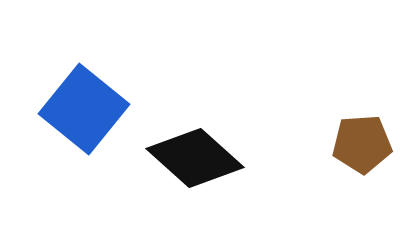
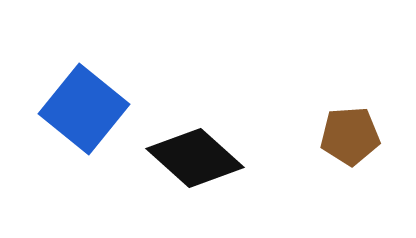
brown pentagon: moved 12 px left, 8 px up
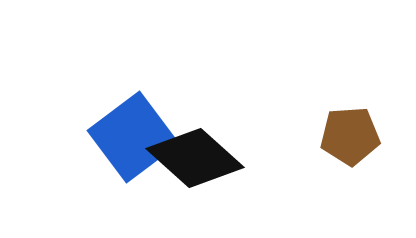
blue square: moved 49 px right, 28 px down; rotated 14 degrees clockwise
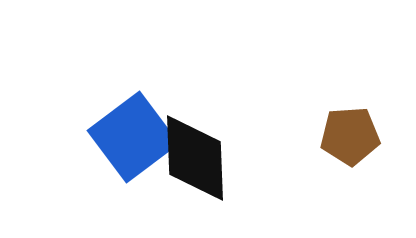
black diamond: rotated 46 degrees clockwise
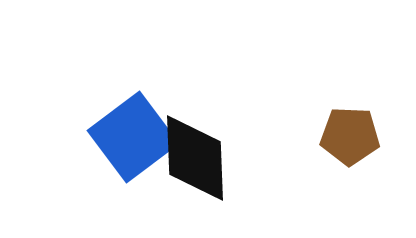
brown pentagon: rotated 6 degrees clockwise
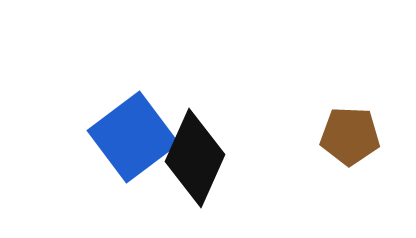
black diamond: rotated 26 degrees clockwise
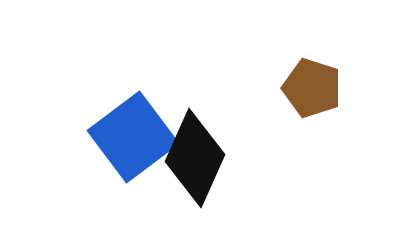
brown pentagon: moved 38 px left, 48 px up; rotated 16 degrees clockwise
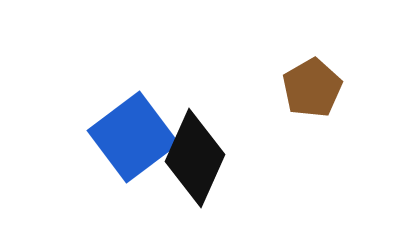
brown pentagon: rotated 24 degrees clockwise
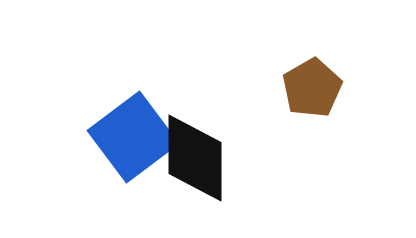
black diamond: rotated 24 degrees counterclockwise
